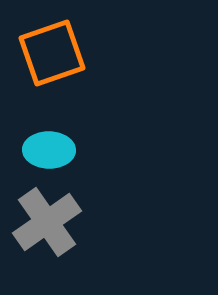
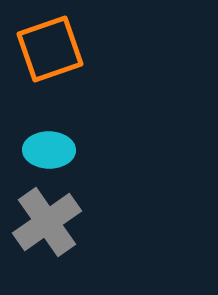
orange square: moved 2 px left, 4 px up
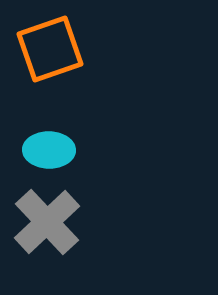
gray cross: rotated 8 degrees counterclockwise
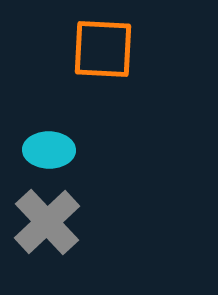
orange square: moved 53 px right; rotated 22 degrees clockwise
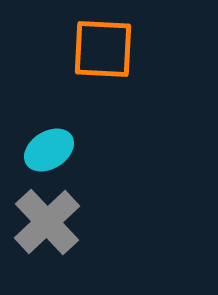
cyan ellipse: rotated 33 degrees counterclockwise
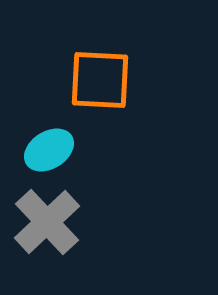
orange square: moved 3 px left, 31 px down
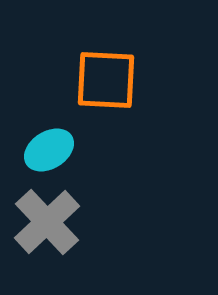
orange square: moved 6 px right
